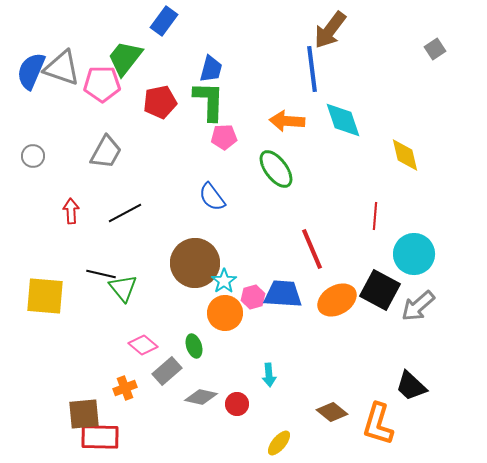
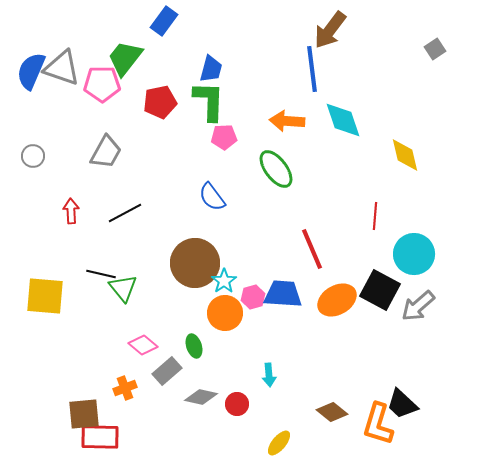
black trapezoid at (411, 386): moved 9 px left, 18 px down
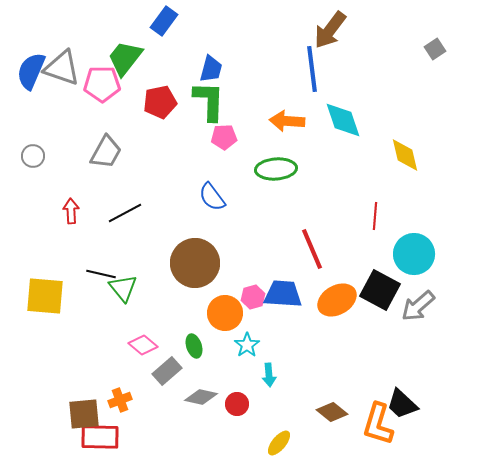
green ellipse at (276, 169): rotated 57 degrees counterclockwise
cyan star at (224, 281): moved 23 px right, 64 px down
orange cross at (125, 388): moved 5 px left, 12 px down
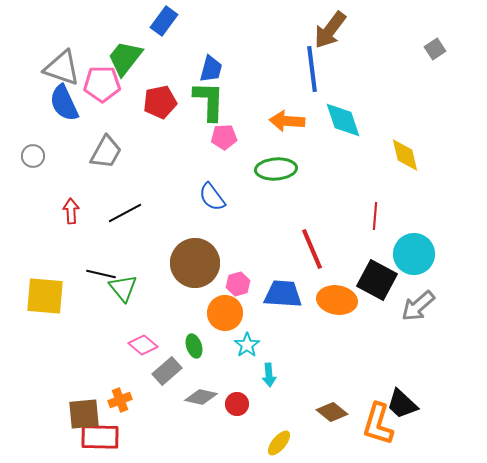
blue semicircle at (31, 71): moved 33 px right, 32 px down; rotated 48 degrees counterclockwise
black square at (380, 290): moved 3 px left, 10 px up
pink hexagon at (253, 297): moved 15 px left, 13 px up
orange ellipse at (337, 300): rotated 39 degrees clockwise
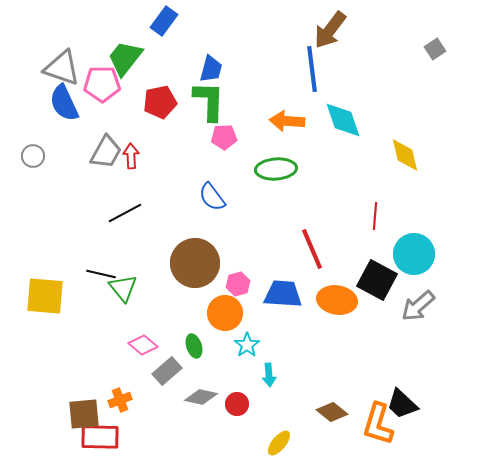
red arrow at (71, 211): moved 60 px right, 55 px up
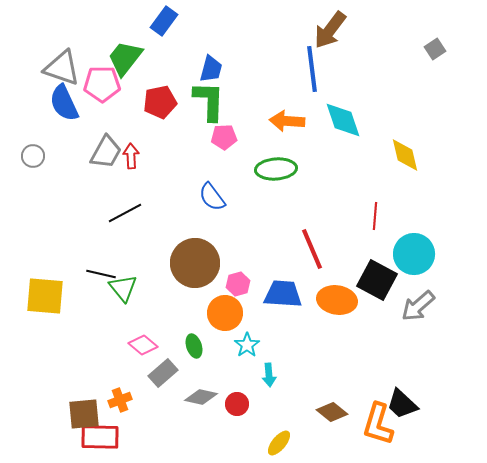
gray rectangle at (167, 371): moved 4 px left, 2 px down
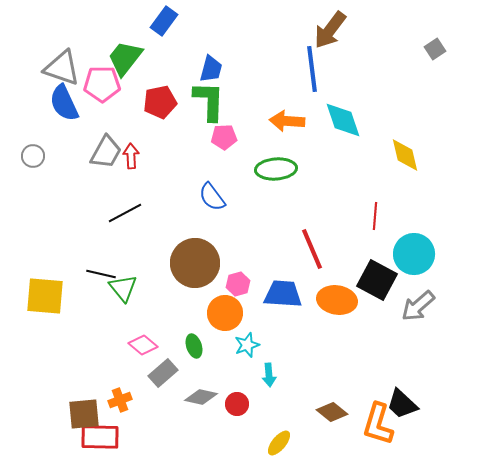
cyan star at (247, 345): rotated 15 degrees clockwise
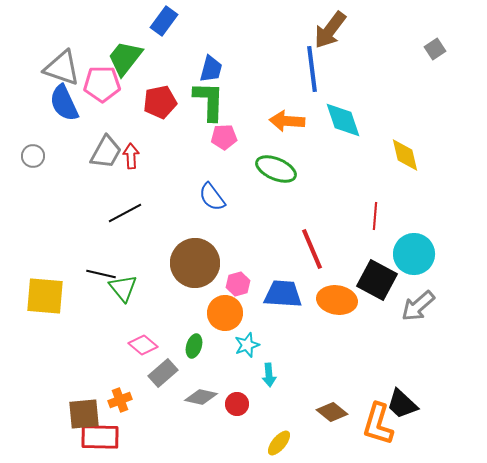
green ellipse at (276, 169): rotated 27 degrees clockwise
green ellipse at (194, 346): rotated 35 degrees clockwise
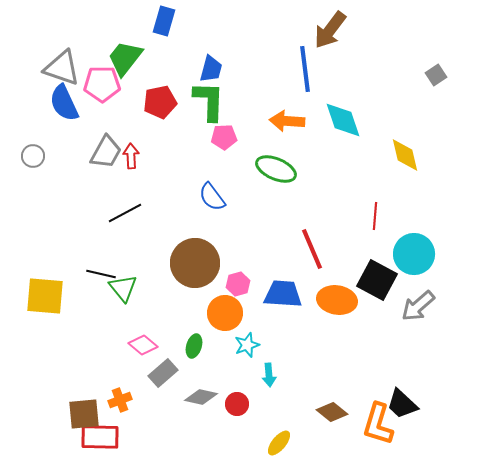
blue rectangle at (164, 21): rotated 20 degrees counterclockwise
gray square at (435, 49): moved 1 px right, 26 px down
blue line at (312, 69): moved 7 px left
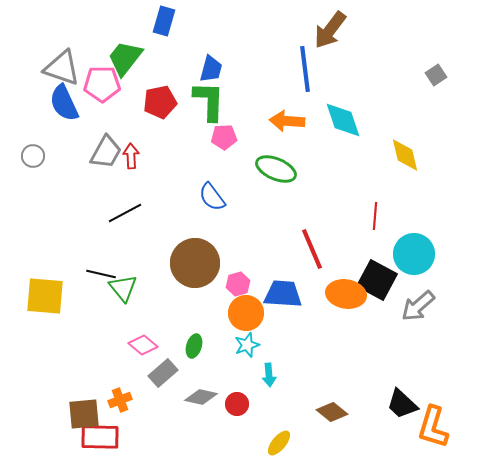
orange ellipse at (337, 300): moved 9 px right, 6 px up
orange circle at (225, 313): moved 21 px right
orange L-shape at (378, 424): moved 55 px right, 3 px down
